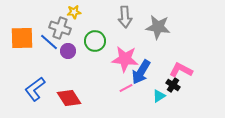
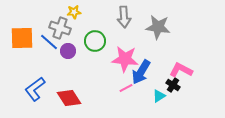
gray arrow: moved 1 px left
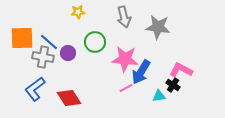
yellow star: moved 4 px right
gray arrow: rotated 10 degrees counterclockwise
gray cross: moved 17 px left, 29 px down; rotated 10 degrees counterclockwise
green circle: moved 1 px down
purple circle: moved 2 px down
cyan triangle: rotated 24 degrees clockwise
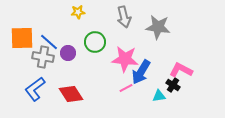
red diamond: moved 2 px right, 4 px up
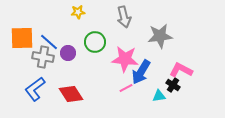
gray star: moved 2 px right, 9 px down; rotated 15 degrees counterclockwise
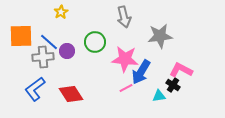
yellow star: moved 17 px left; rotated 24 degrees counterclockwise
orange square: moved 1 px left, 2 px up
purple circle: moved 1 px left, 2 px up
gray cross: rotated 15 degrees counterclockwise
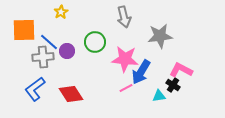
orange square: moved 3 px right, 6 px up
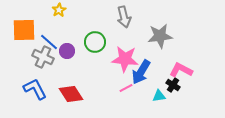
yellow star: moved 2 px left, 2 px up
gray cross: rotated 30 degrees clockwise
blue L-shape: rotated 100 degrees clockwise
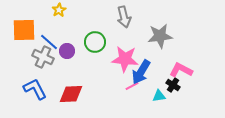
pink line: moved 6 px right, 2 px up
red diamond: rotated 60 degrees counterclockwise
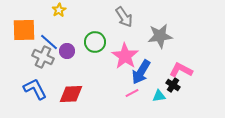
gray arrow: rotated 20 degrees counterclockwise
pink star: moved 3 px up; rotated 28 degrees clockwise
pink line: moved 7 px down
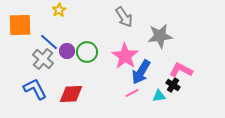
orange square: moved 4 px left, 5 px up
green circle: moved 8 px left, 10 px down
gray cross: moved 2 px down; rotated 15 degrees clockwise
